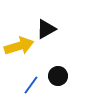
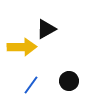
yellow arrow: moved 3 px right, 1 px down; rotated 16 degrees clockwise
black circle: moved 11 px right, 5 px down
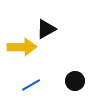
black circle: moved 6 px right
blue line: rotated 24 degrees clockwise
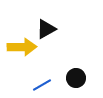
black circle: moved 1 px right, 3 px up
blue line: moved 11 px right
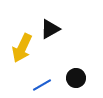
black triangle: moved 4 px right
yellow arrow: moved 1 px down; rotated 116 degrees clockwise
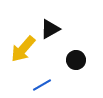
yellow arrow: moved 1 px right, 1 px down; rotated 16 degrees clockwise
black circle: moved 18 px up
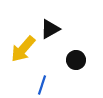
blue line: rotated 42 degrees counterclockwise
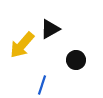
yellow arrow: moved 1 px left, 4 px up
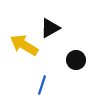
black triangle: moved 1 px up
yellow arrow: moved 2 px right; rotated 80 degrees clockwise
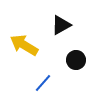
black triangle: moved 11 px right, 3 px up
blue line: moved 1 px right, 2 px up; rotated 24 degrees clockwise
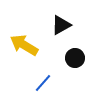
black circle: moved 1 px left, 2 px up
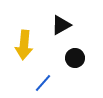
yellow arrow: rotated 116 degrees counterclockwise
